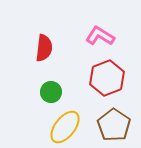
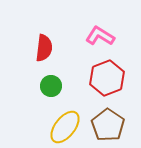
green circle: moved 6 px up
brown pentagon: moved 6 px left
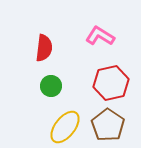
red hexagon: moved 4 px right, 5 px down; rotated 8 degrees clockwise
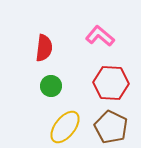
pink L-shape: rotated 8 degrees clockwise
red hexagon: rotated 16 degrees clockwise
brown pentagon: moved 3 px right, 2 px down; rotated 8 degrees counterclockwise
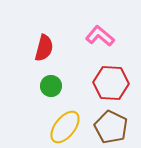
red semicircle: rotated 8 degrees clockwise
